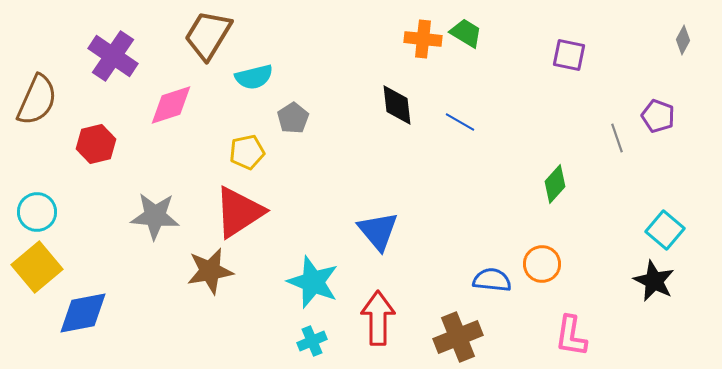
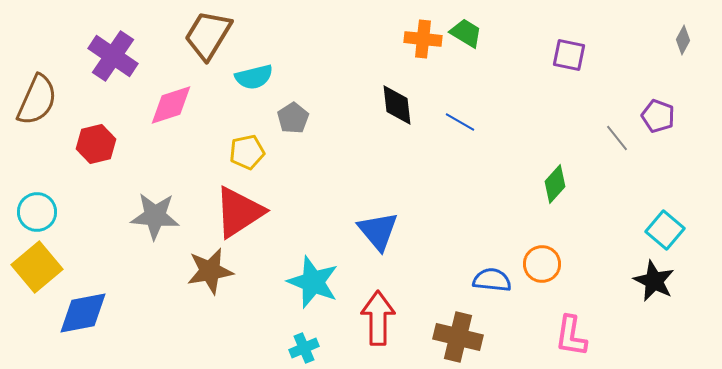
gray line: rotated 20 degrees counterclockwise
brown cross: rotated 36 degrees clockwise
cyan cross: moved 8 px left, 7 px down
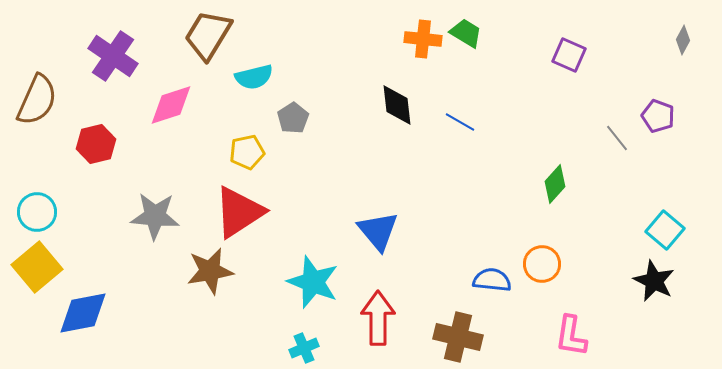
purple square: rotated 12 degrees clockwise
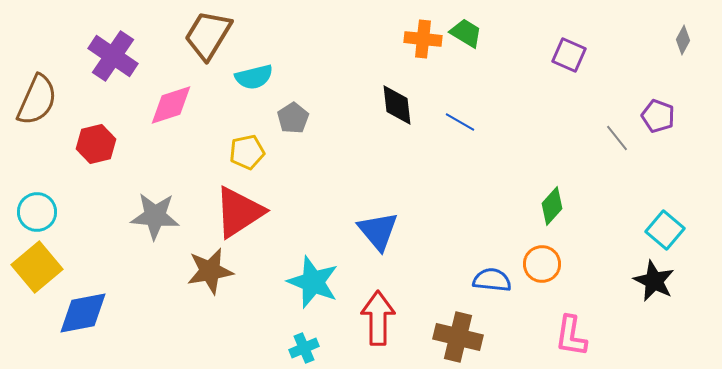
green diamond: moved 3 px left, 22 px down
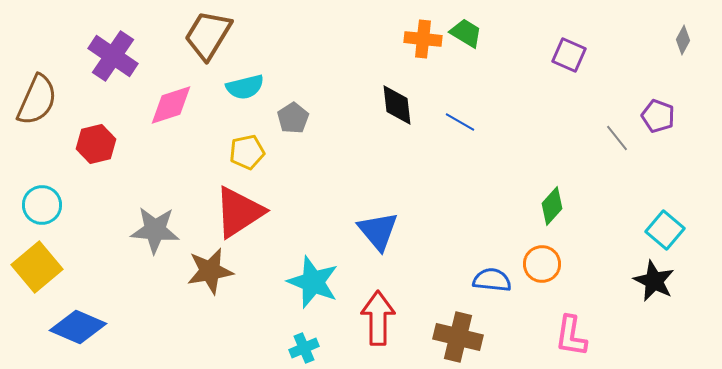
cyan semicircle: moved 9 px left, 10 px down
cyan circle: moved 5 px right, 7 px up
gray star: moved 14 px down
blue diamond: moved 5 px left, 14 px down; rotated 34 degrees clockwise
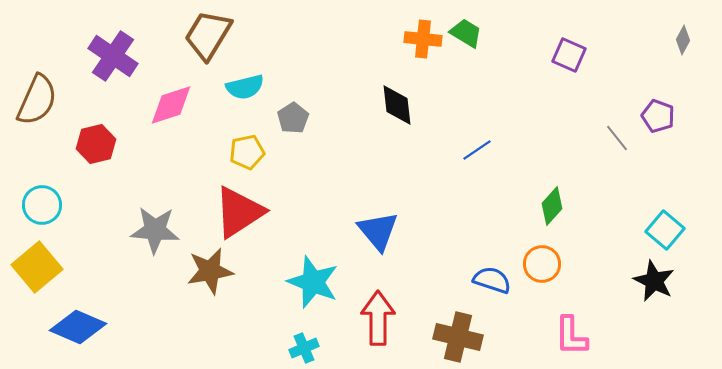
blue line: moved 17 px right, 28 px down; rotated 64 degrees counterclockwise
blue semicircle: rotated 12 degrees clockwise
pink L-shape: rotated 9 degrees counterclockwise
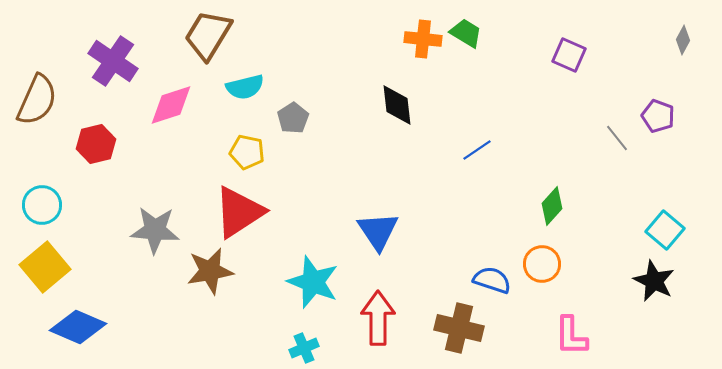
purple cross: moved 5 px down
yellow pentagon: rotated 24 degrees clockwise
blue triangle: rotated 6 degrees clockwise
yellow square: moved 8 px right
brown cross: moved 1 px right, 9 px up
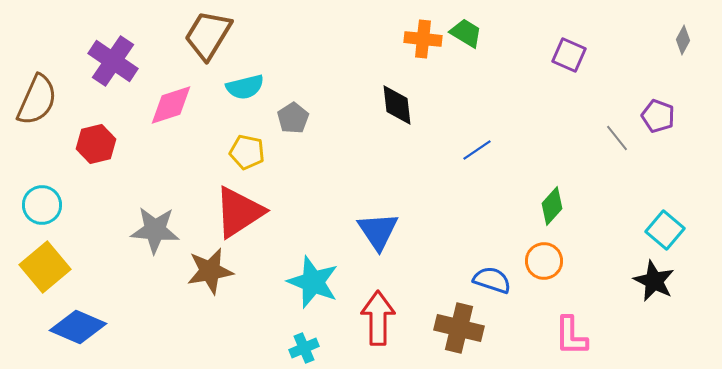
orange circle: moved 2 px right, 3 px up
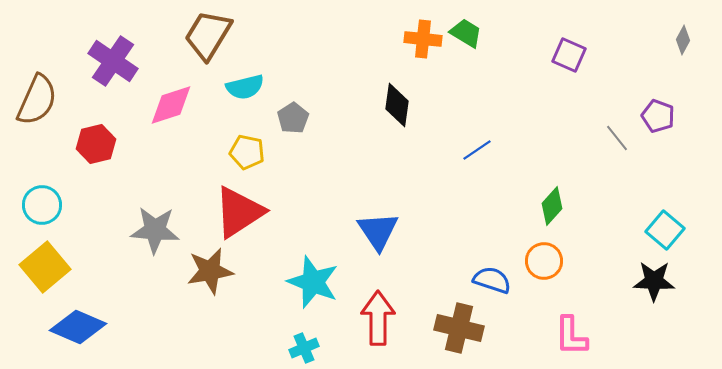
black diamond: rotated 15 degrees clockwise
black star: rotated 24 degrees counterclockwise
